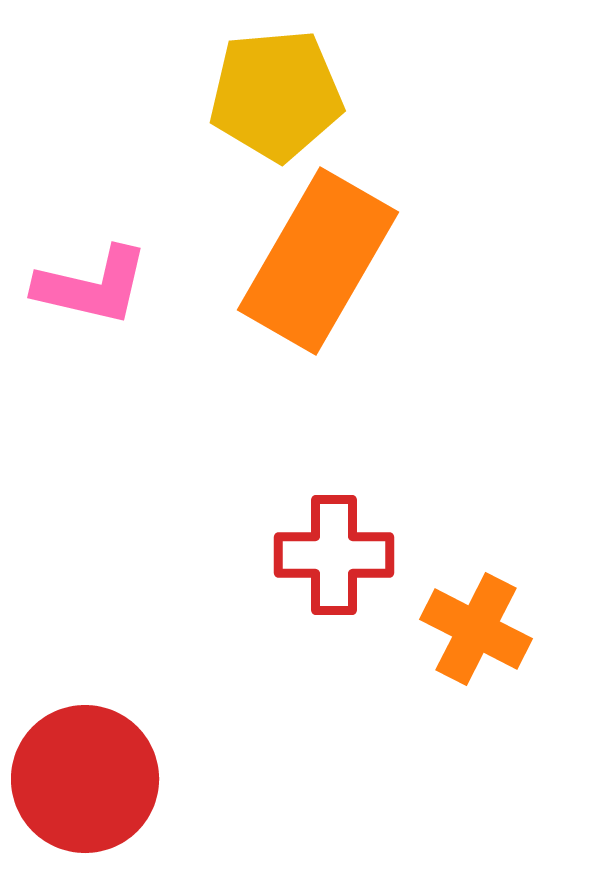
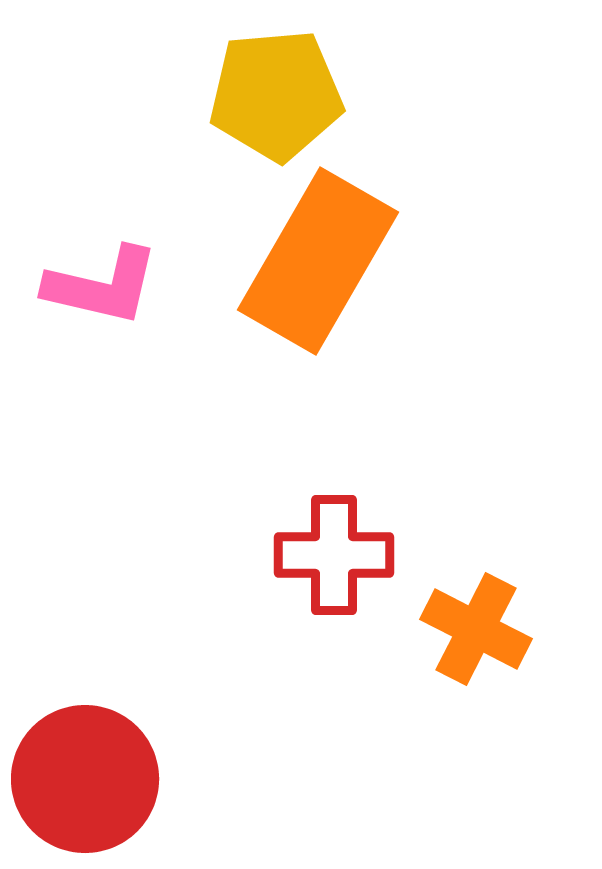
pink L-shape: moved 10 px right
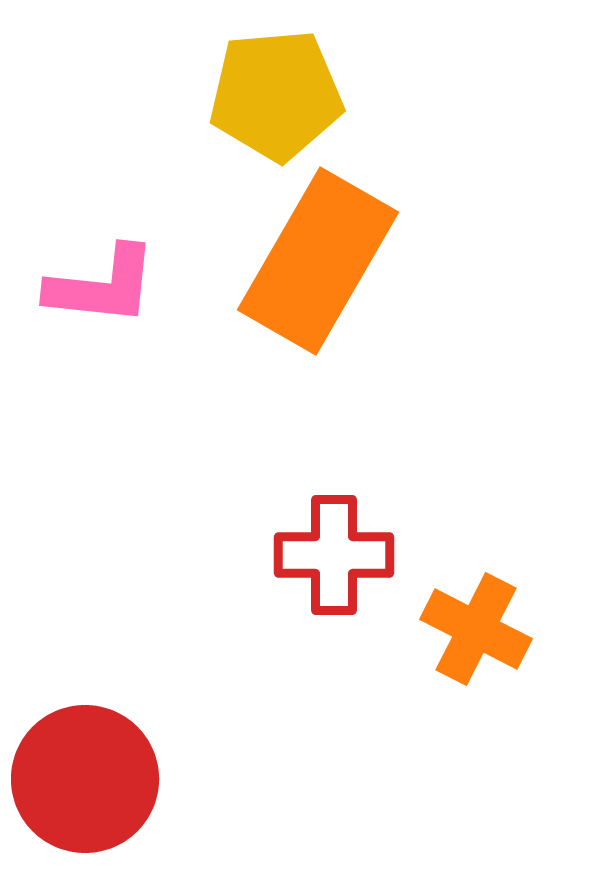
pink L-shape: rotated 7 degrees counterclockwise
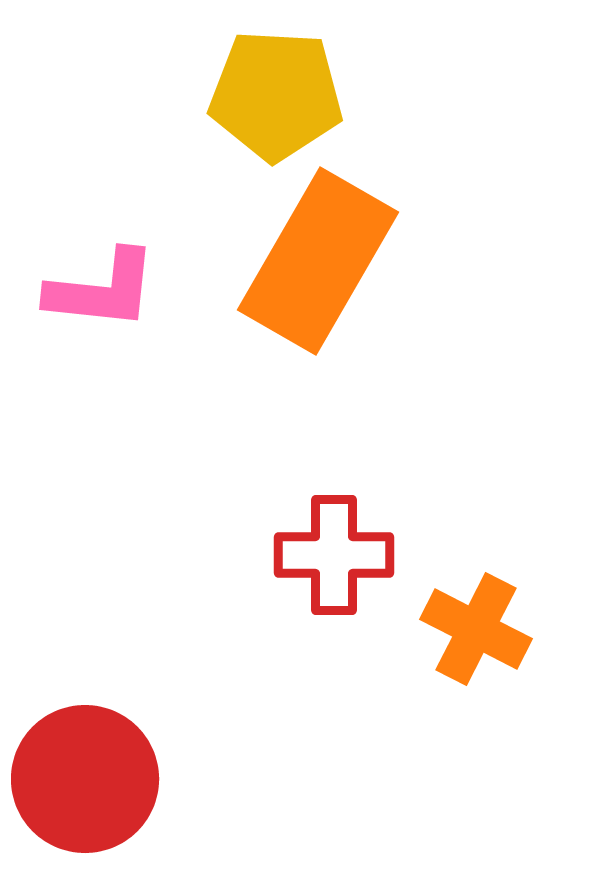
yellow pentagon: rotated 8 degrees clockwise
pink L-shape: moved 4 px down
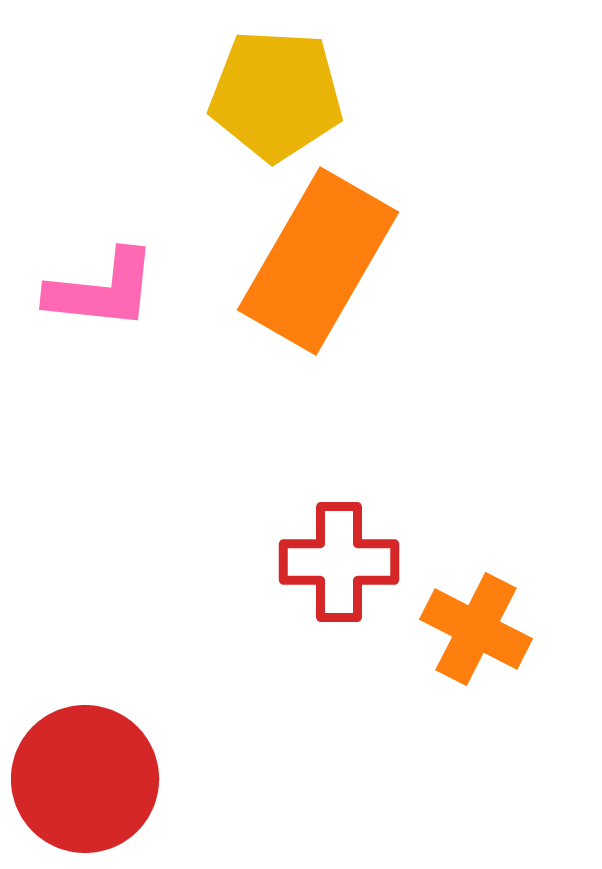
red cross: moved 5 px right, 7 px down
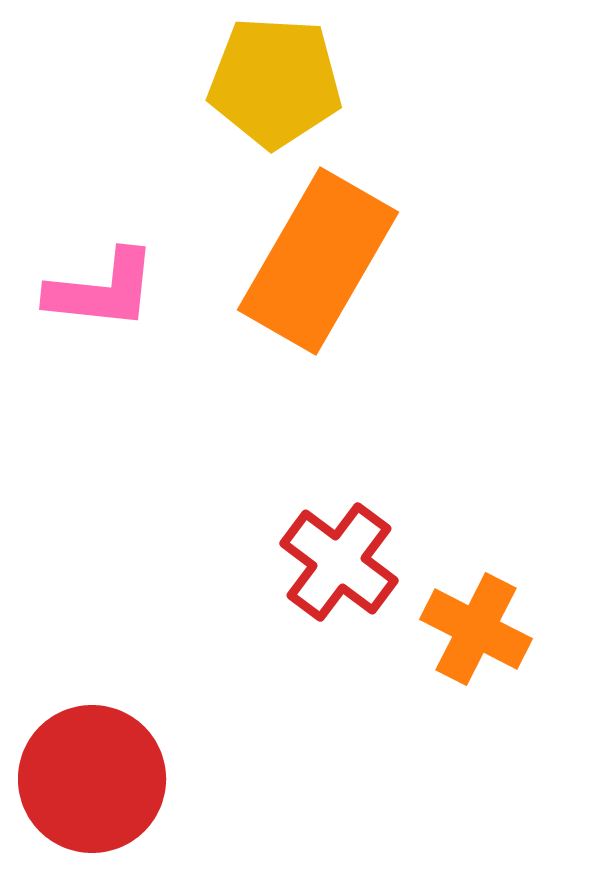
yellow pentagon: moved 1 px left, 13 px up
red cross: rotated 37 degrees clockwise
red circle: moved 7 px right
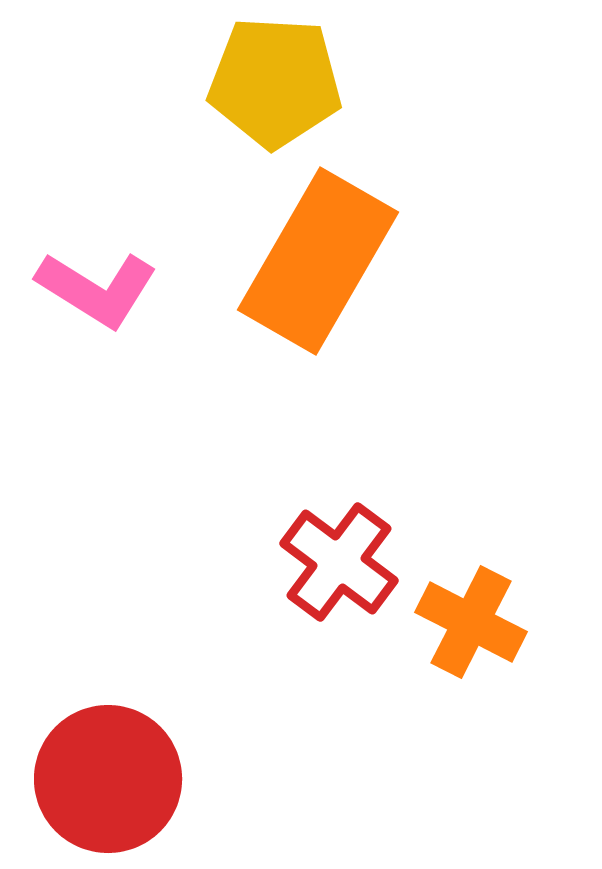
pink L-shape: moved 5 px left, 1 px up; rotated 26 degrees clockwise
orange cross: moved 5 px left, 7 px up
red circle: moved 16 px right
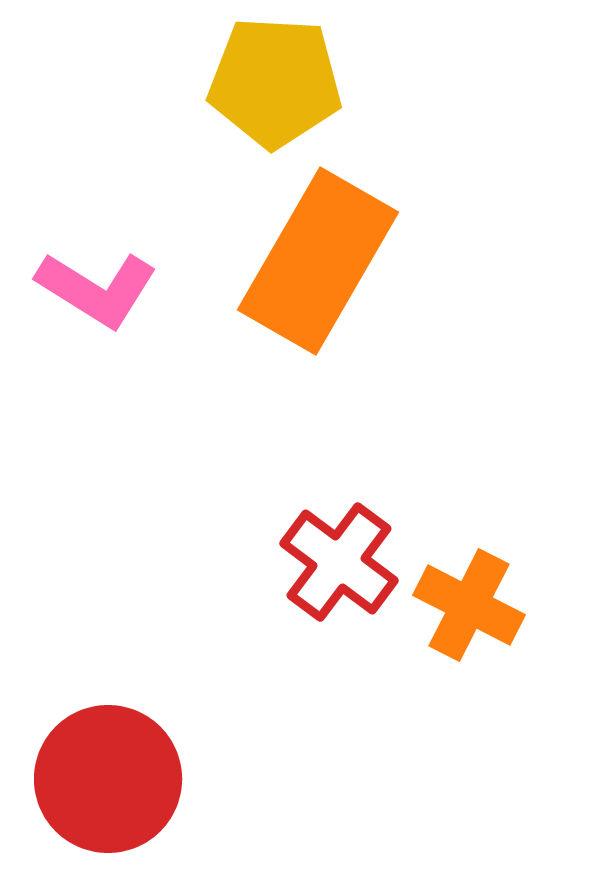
orange cross: moved 2 px left, 17 px up
